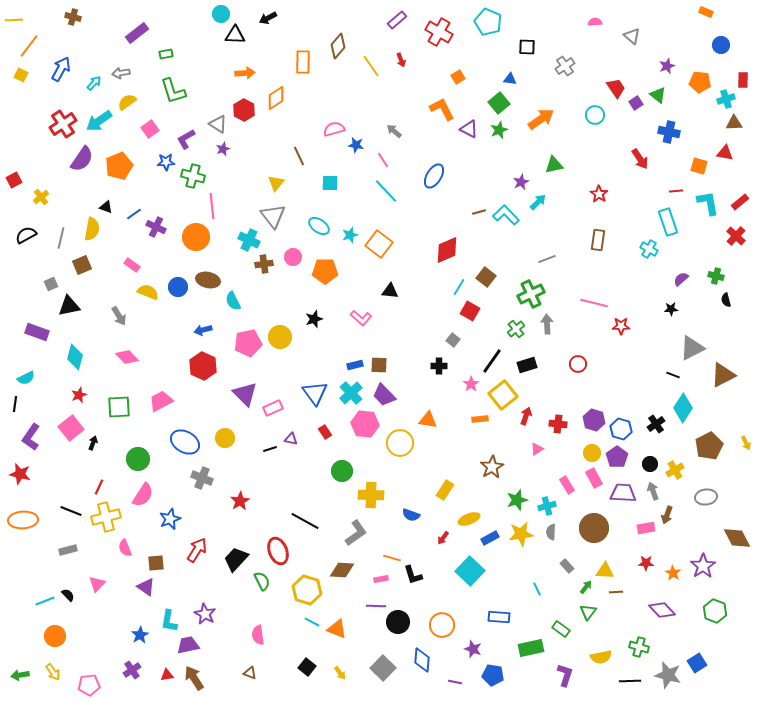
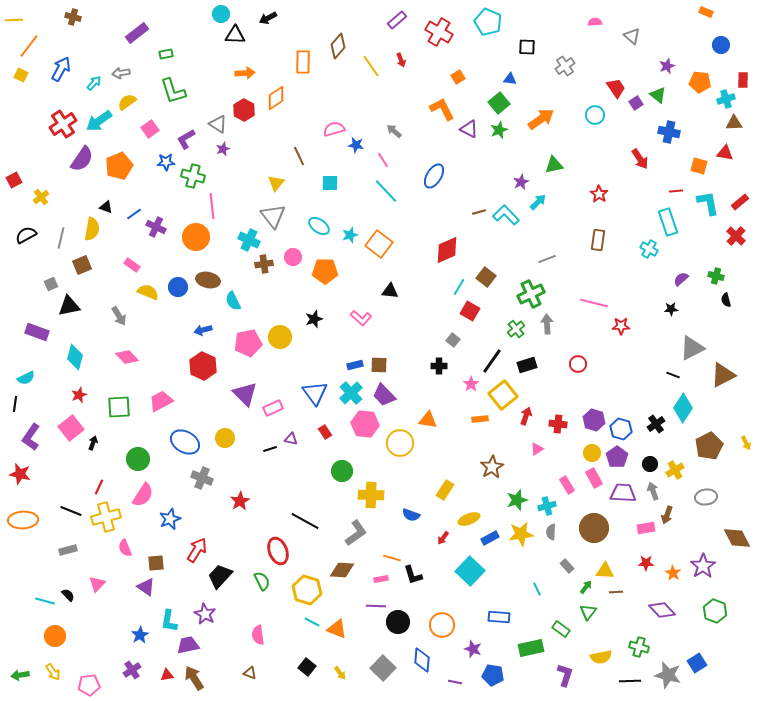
black trapezoid at (236, 559): moved 16 px left, 17 px down
cyan line at (45, 601): rotated 36 degrees clockwise
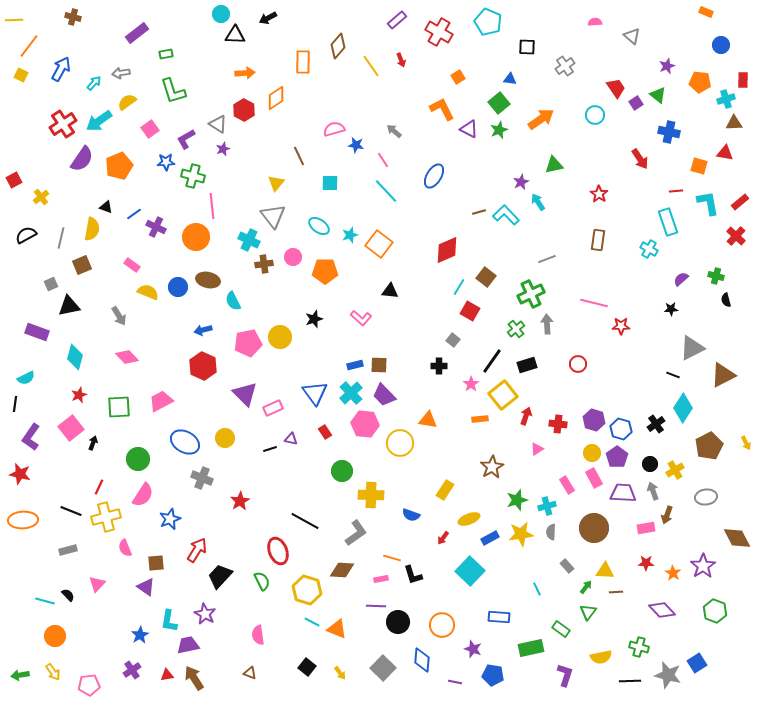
cyan arrow at (538, 202): rotated 78 degrees counterclockwise
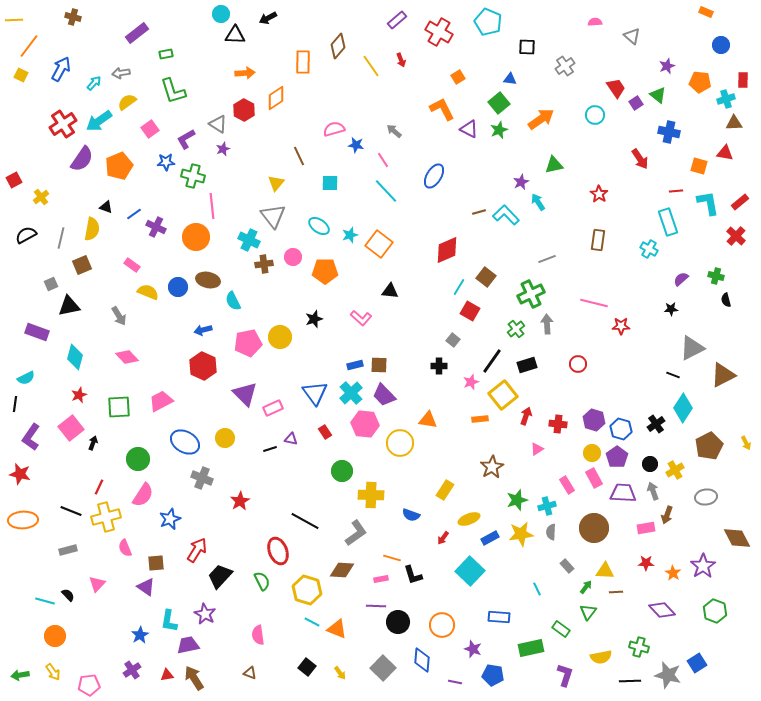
pink star at (471, 384): moved 2 px up; rotated 14 degrees clockwise
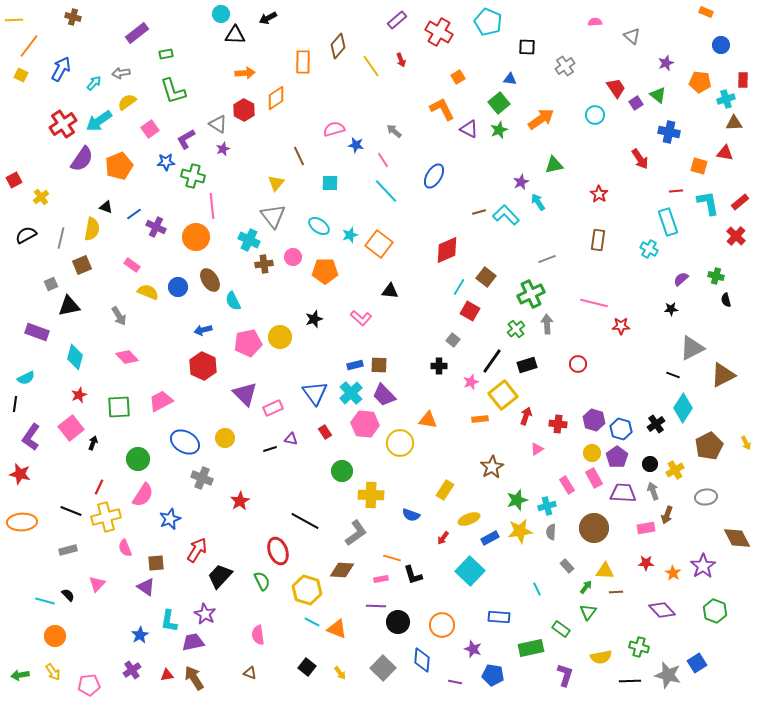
purple star at (667, 66): moved 1 px left, 3 px up
brown ellipse at (208, 280): moved 2 px right; rotated 45 degrees clockwise
orange ellipse at (23, 520): moved 1 px left, 2 px down
yellow star at (521, 534): moved 1 px left, 3 px up
purple trapezoid at (188, 645): moved 5 px right, 3 px up
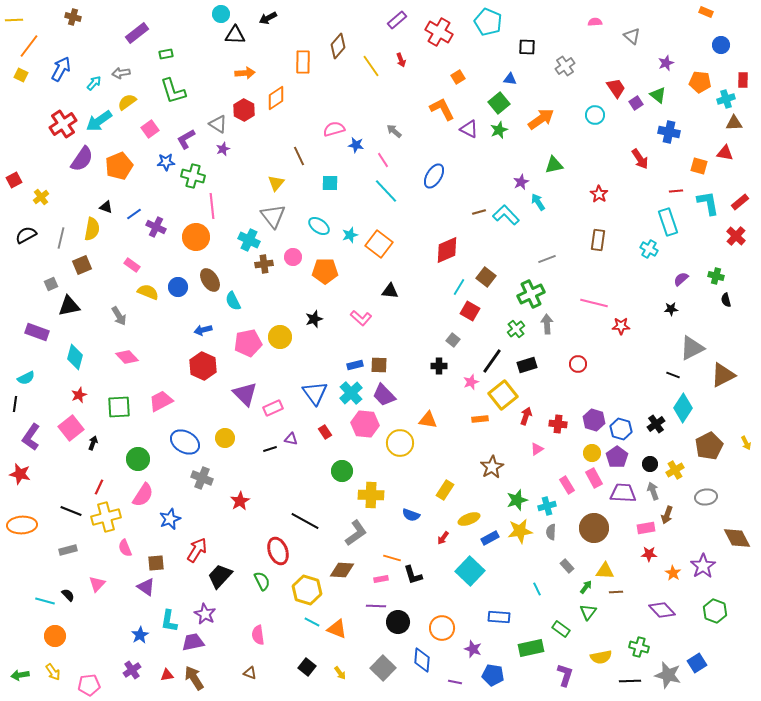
orange ellipse at (22, 522): moved 3 px down
red star at (646, 563): moved 3 px right, 9 px up
orange circle at (442, 625): moved 3 px down
